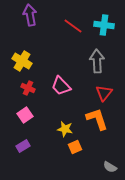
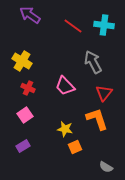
purple arrow: rotated 45 degrees counterclockwise
gray arrow: moved 4 px left, 1 px down; rotated 25 degrees counterclockwise
pink trapezoid: moved 4 px right
gray semicircle: moved 4 px left
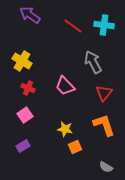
orange L-shape: moved 7 px right, 6 px down
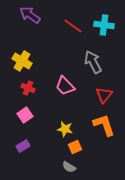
red triangle: moved 2 px down
gray semicircle: moved 37 px left
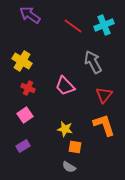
cyan cross: rotated 30 degrees counterclockwise
orange square: rotated 32 degrees clockwise
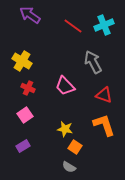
red triangle: rotated 48 degrees counterclockwise
orange square: rotated 24 degrees clockwise
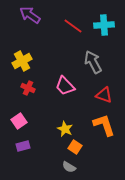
cyan cross: rotated 18 degrees clockwise
yellow cross: rotated 30 degrees clockwise
pink square: moved 6 px left, 6 px down
yellow star: rotated 14 degrees clockwise
purple rectangle: rotated 16 degrees clockwise
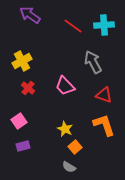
red cross: rotated 16 degrees clockwise
orange square: rotated 16 degrees clockwise
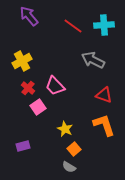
purple arrow: moved 1 px left, 1 px down; rotated 15 degrees clockwise
gray arrow: moved 2 px up; rotated 35 degrees counterclockwise
pink trapezoid: moved 10 px left
pink square: moved 19 px right, 14 px up
orange square: moved 1 px left, 2 px down
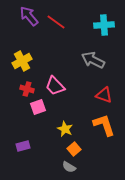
red line: moved 17 px left, 4 px up
red cross: moved 1 px left, 1 px down; rotated 24 degrees counterclockwise
pink square: rotated 14 degrees clockwise
